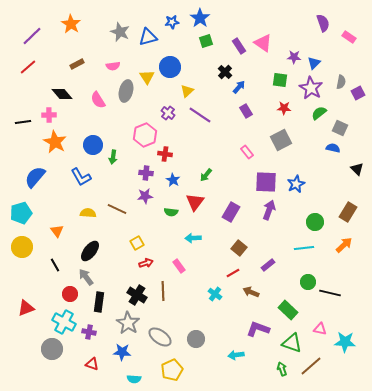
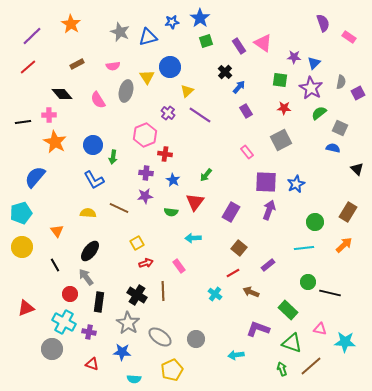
blue L-shape at (81, 177): moved 13 px right, 3 px down
brown line at (117, 209): moved 2 px right, 1 px up
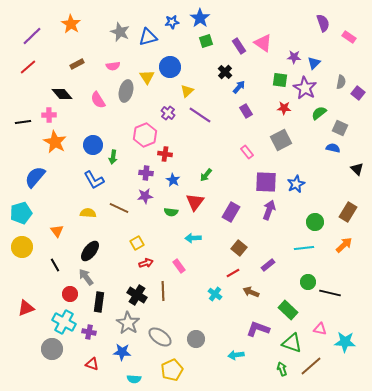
purple star at (311, 88): moved 6 px left
purple square at (358, 93): rotated 24 degrees counterclockwise
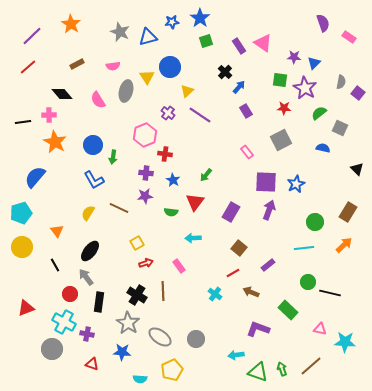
blue semicircle at (333, 148): moved 10 px left
yellow semicircle at (88, 213): rotated 63 degrees counterclockwise
purple cross at (89, 332): moved 2 px left, 2 px down
green triangle at (292, 343): moved 34 px left, 29 px down
cyan semicircle at (134, 379): moved 6 px right
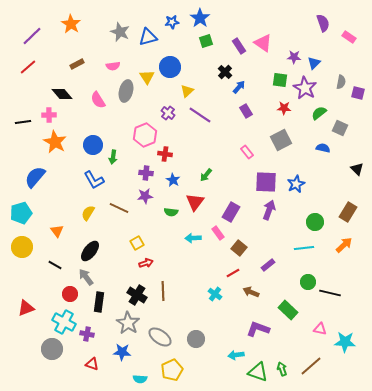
purple square at (358, 93): rotated 24 degrees counterclockwise
black line at (55, 265): rotated 32 degrees counterclockwise
pink rectangle at (179, 266): moved 39 px right, 33 px up
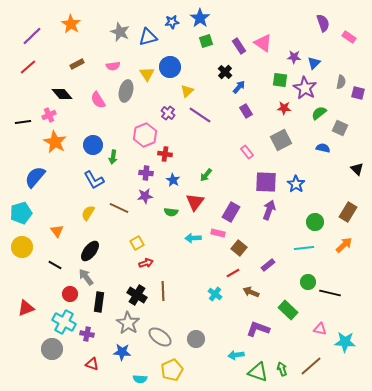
yellow triangle at (147, 77): moved 3 px up
pink cross at (49, 115): rotated 24 degrees counterclockwise
blue star at (296, 184): rotated 12 degrees counterclockwise
pink rectangle at (218, 233): rotated 40 degrees counterclockwise
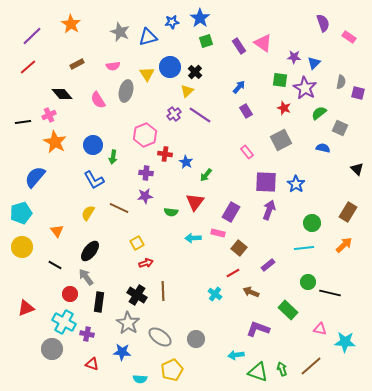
black cross at (225, 72): moved 30 px left
red star at (284, 108): rotated 16 degrees clockwise
purple cross at (168, 113): moved 6 px right, 1 px down; rotated 16 degrees clockwise
blue star at (173, 180): moved 13 px right, 18 px up
green circle at (315, 222): moved 3 px left, 1 px down
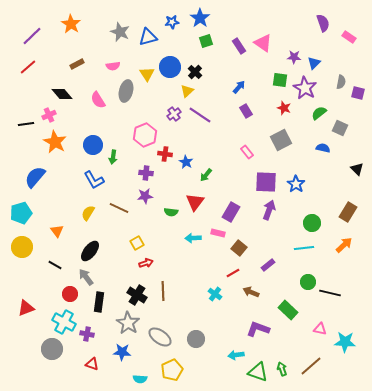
black line at (23, 122): moved 3 px right, 2 px down
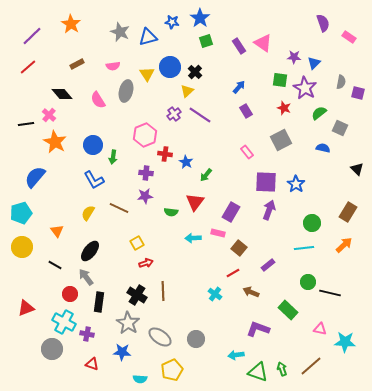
blue star at (172, 22): rotated 16 degrees clockwise
pink cross at (49, 115): rotated 24 degrees counterclockwise
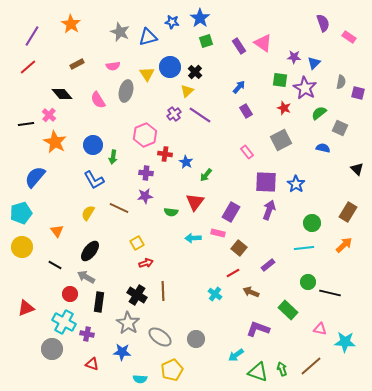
purple line at (32, 36): rotated 15 degrees counterclockwise
gray arrow at (86, 277): rotated 24 degrees counterclockwise
cyan arrow at (236, 355): rotated 28 degrees counterclockwise
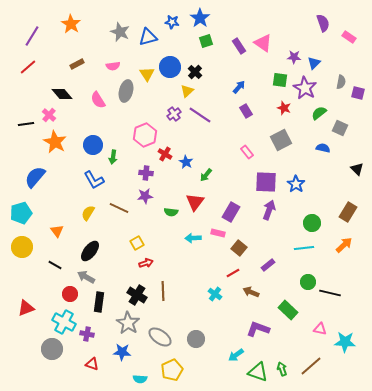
red cross at (165, 154): rotated 24 degrees clockwise
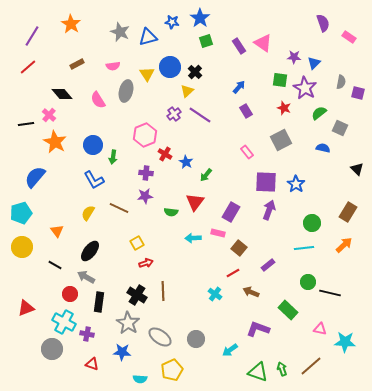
cyan arrow at (236, 355): moved 6 px left, 5 px up
